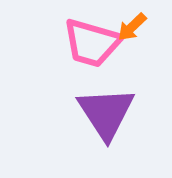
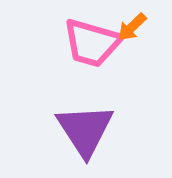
purple triangle: moved 21 px left, 17 px down
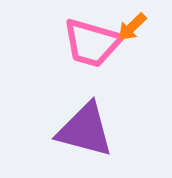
purple triangle: rotated 42 degrees counterclockwise
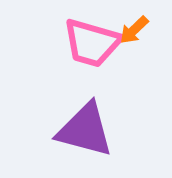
orange arrow: moved 2 px right, 3 px down
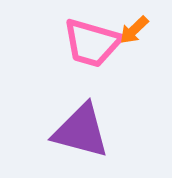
purple triangle: moved 4 px left, 1 px down
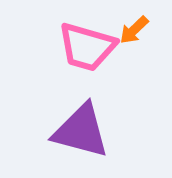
pink trapezoid: moved 5 px left, 4 px down
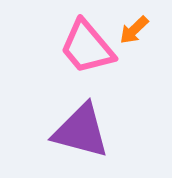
pink trapezoid: rotated 34 degrees clockwise
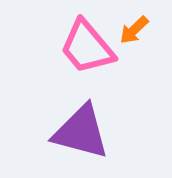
purple triangle: moved 1 px down
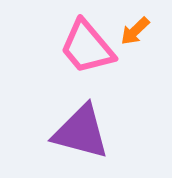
orange arrow: moved 1 px right, 1 px down
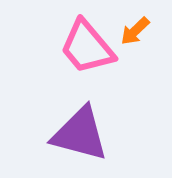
purple triangle: moved 1 px left, 2 px down
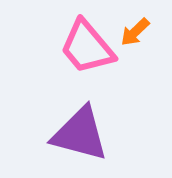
orange arrow: moved 1 px down
